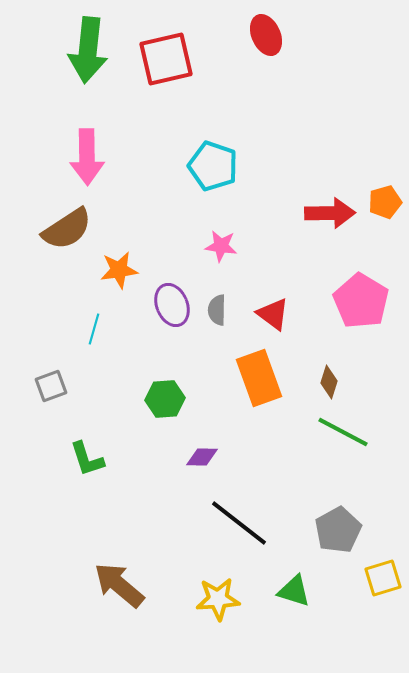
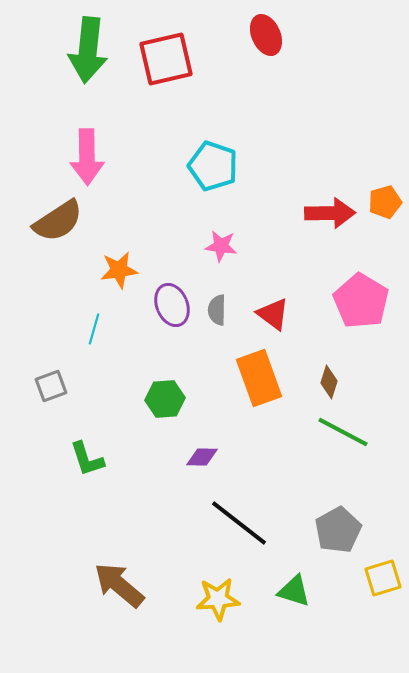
brown semicircle: moved 9 px left, 8 px up
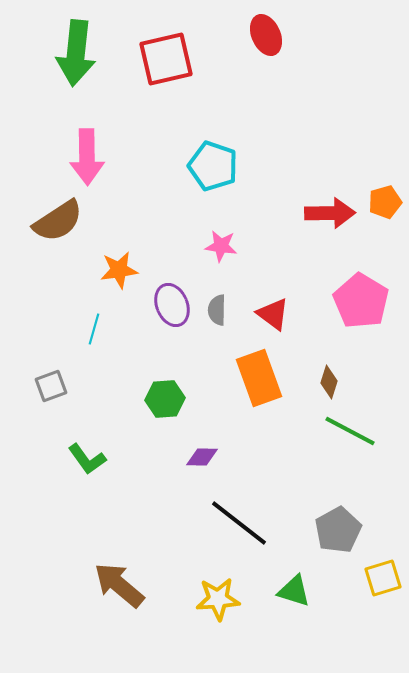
green arrow: moved 12 px left, 3 px down
green line: moved 7 px right, 1 px up
green L-shape: rotated 18 degrees counterclockwise
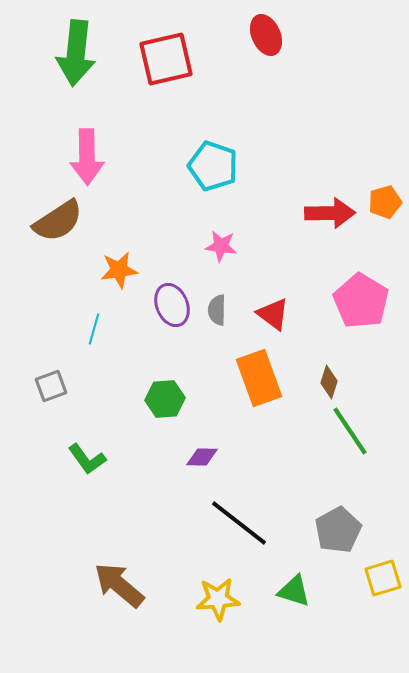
green line: rotated 28 degrees clockwise
